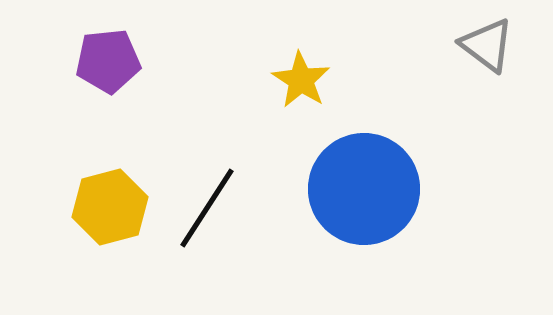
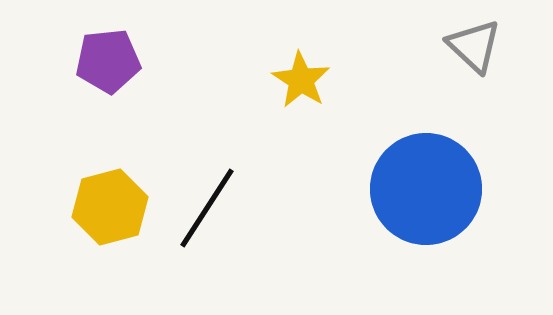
gray triangle: moved 13 px left, 1 px down; rotated 6 degrees clockwise
blue circle: moved 62 px right
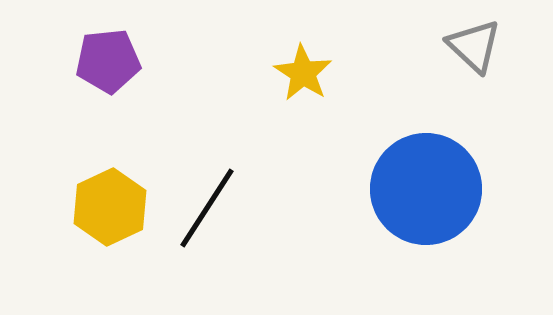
yellow star: moved 2 px right, 7 px up
yellow hexagon: rotated 10 degrees counterclockwise
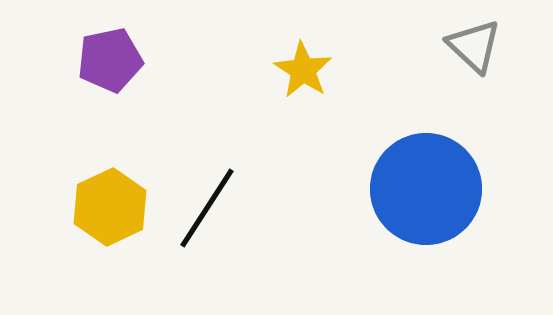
purple pentagon: moved 2 px right, 1 px up; rotated 6 degrees counterclockwise
yellow star: moved 3 px up
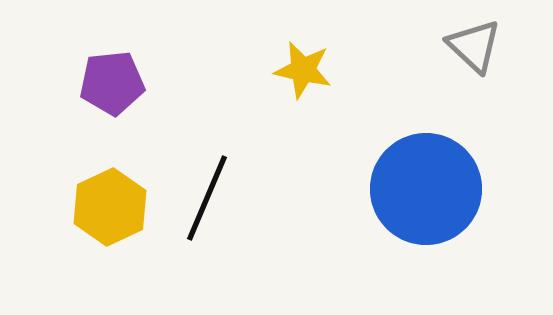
purple pentagon: moved 2 px right, 23 px down; rotated 6 degrees clockwise
yellow star: rotated 20 degrees counterclockwise
black line: moved 10 px up; rotated 10 degrees counterclockwise
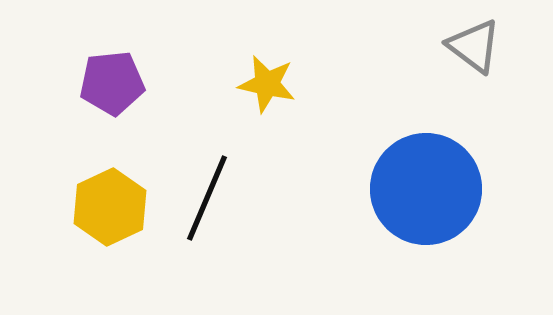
gray triangle: rotated 6 degrees counterclockwise
yellow star: moved 36 px left, 14 px down
